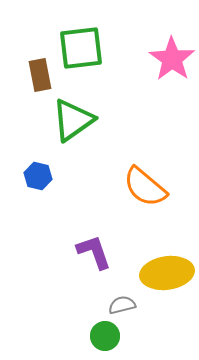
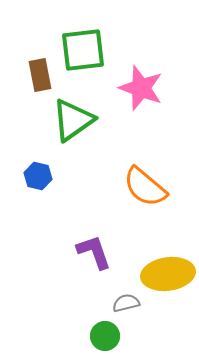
green square: moved 2 px right, 2 px down
pink star: moved 31 px left, 29 px down; rotated 15 degrees counterclockwise
yellow ellipse: moved 1 px right, 1 px down
gray semicircle: moved 4 px right, 2 px up
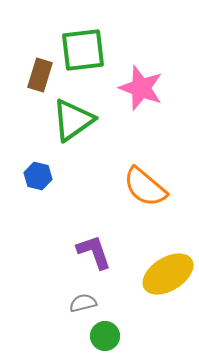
brown rectangle: rotated 28 degrees clockwise
yellow ellipse: rotated 24 degrees counterclockwise
gray semicircle: moved 43 px left
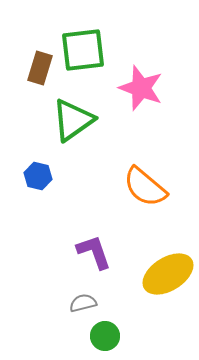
brown rectangle: moved 7 px up
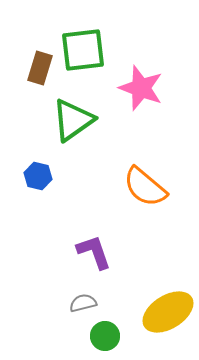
yellow ellipse: moved 38 px down
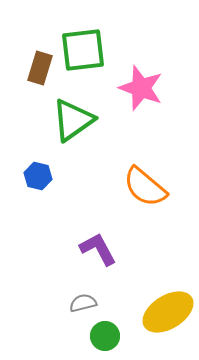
purple L-shape: moved 4 px right, 3 px up; rotated 9 degrees counterclockwise
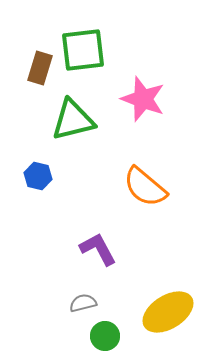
pink star: moved 2 px right, 11 px down
green triangle: rotated 21 degrees clockwise
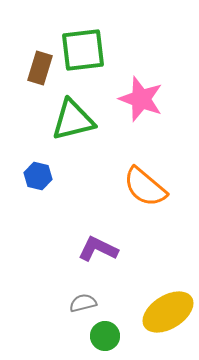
pink star: moved 2 px left
purple L-shape: rotated 36 degrees counterclockwise
